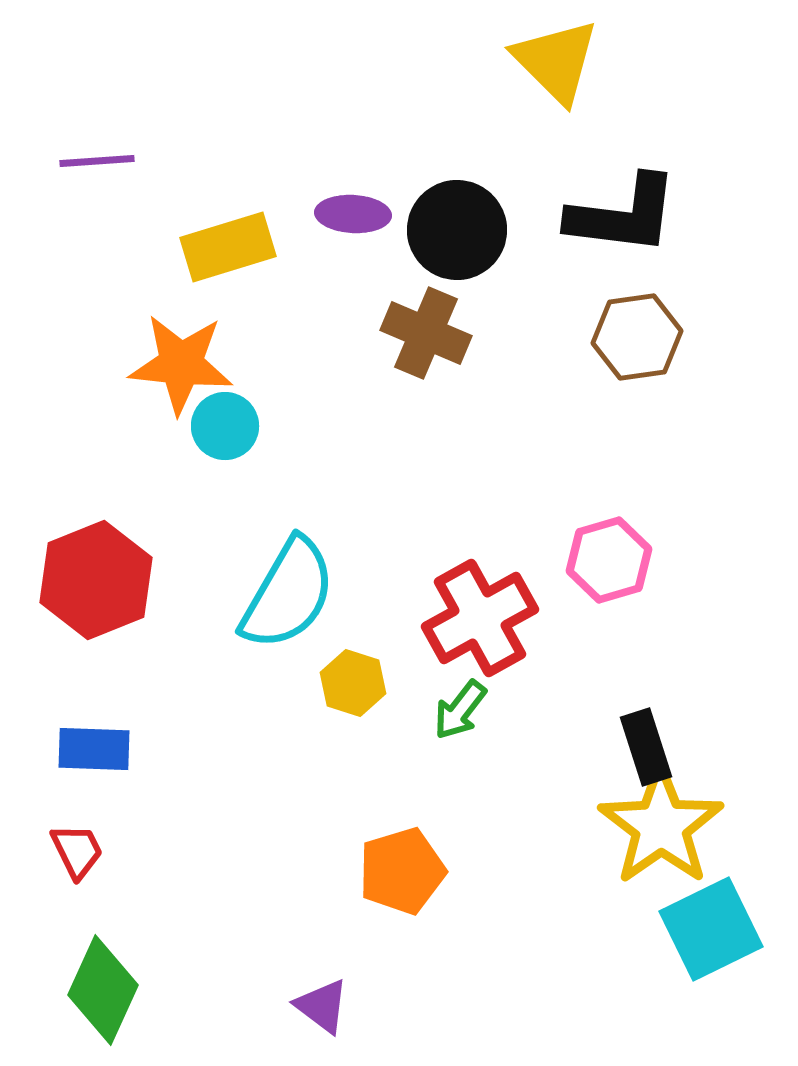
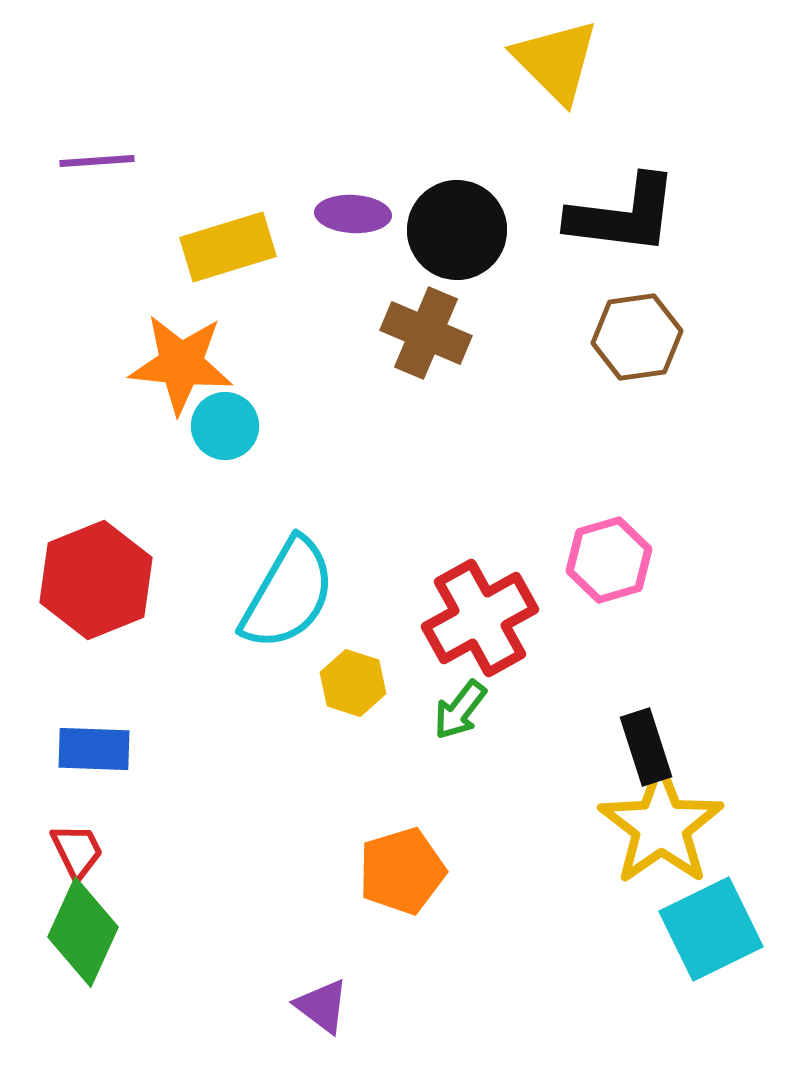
green diamond: moved 20 px left, 58 px up
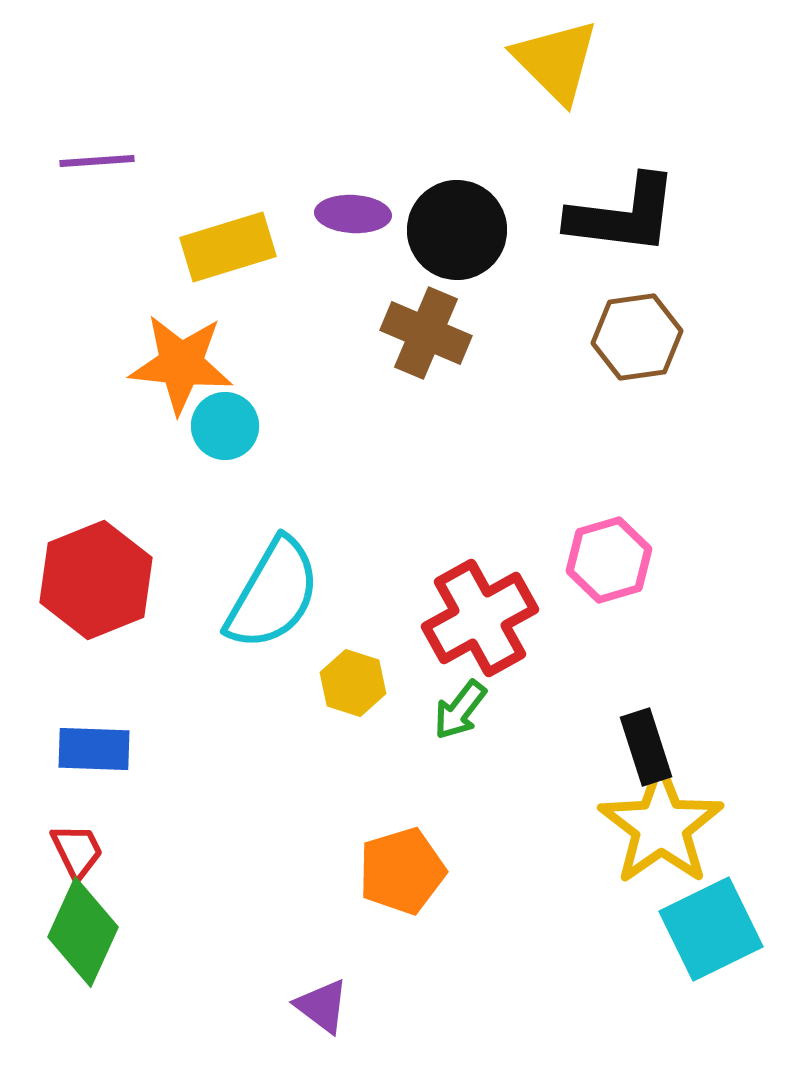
cyan semicircle: moved 15 px left
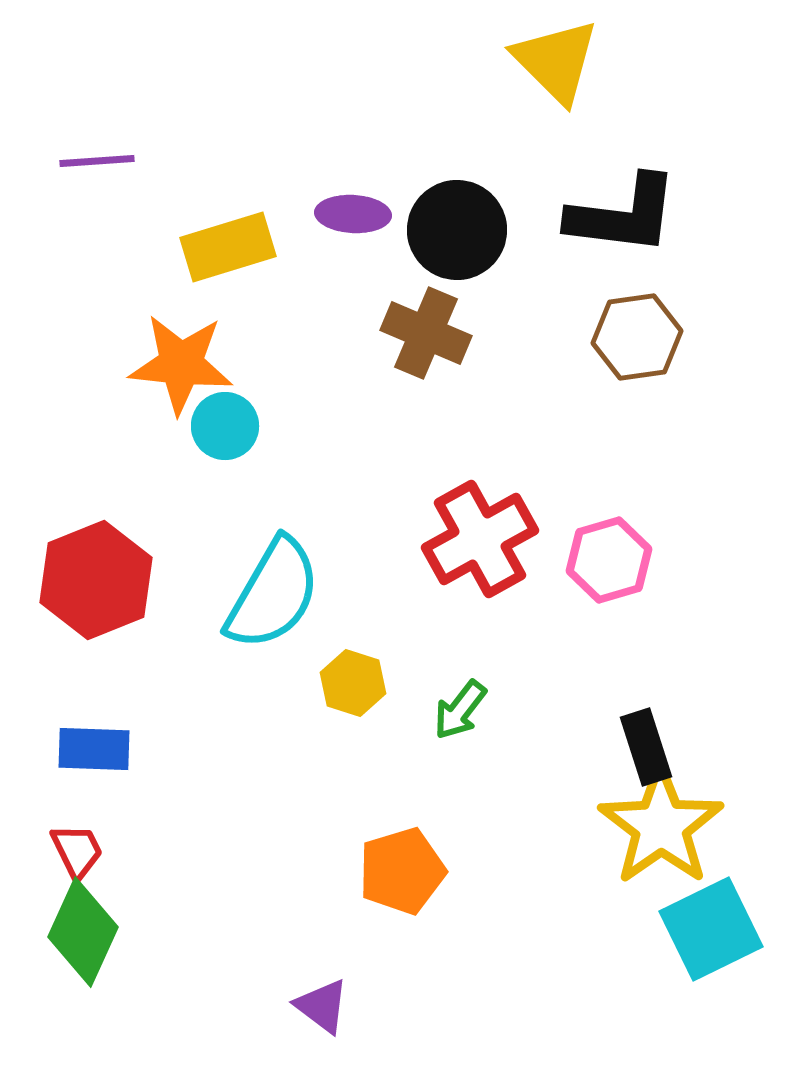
red cross: moved 79 px up
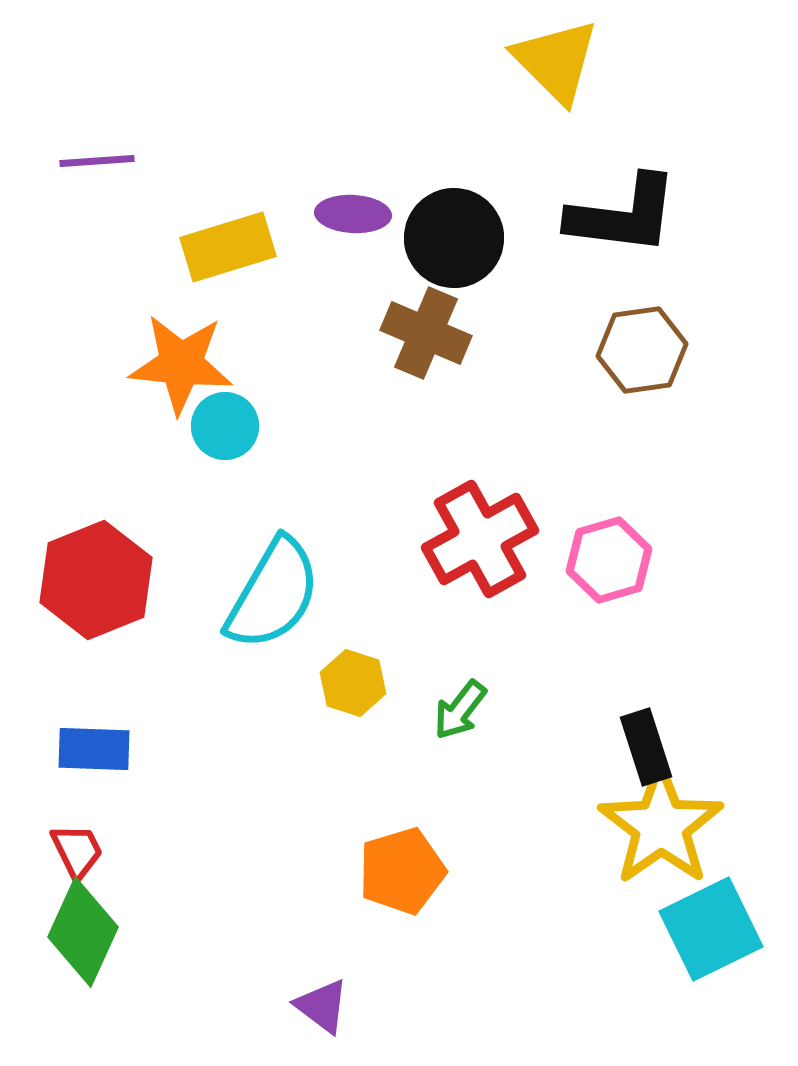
black circle: moved 3 px left, 8 px down
brown hexagon: moved 5 px right, 13 px down
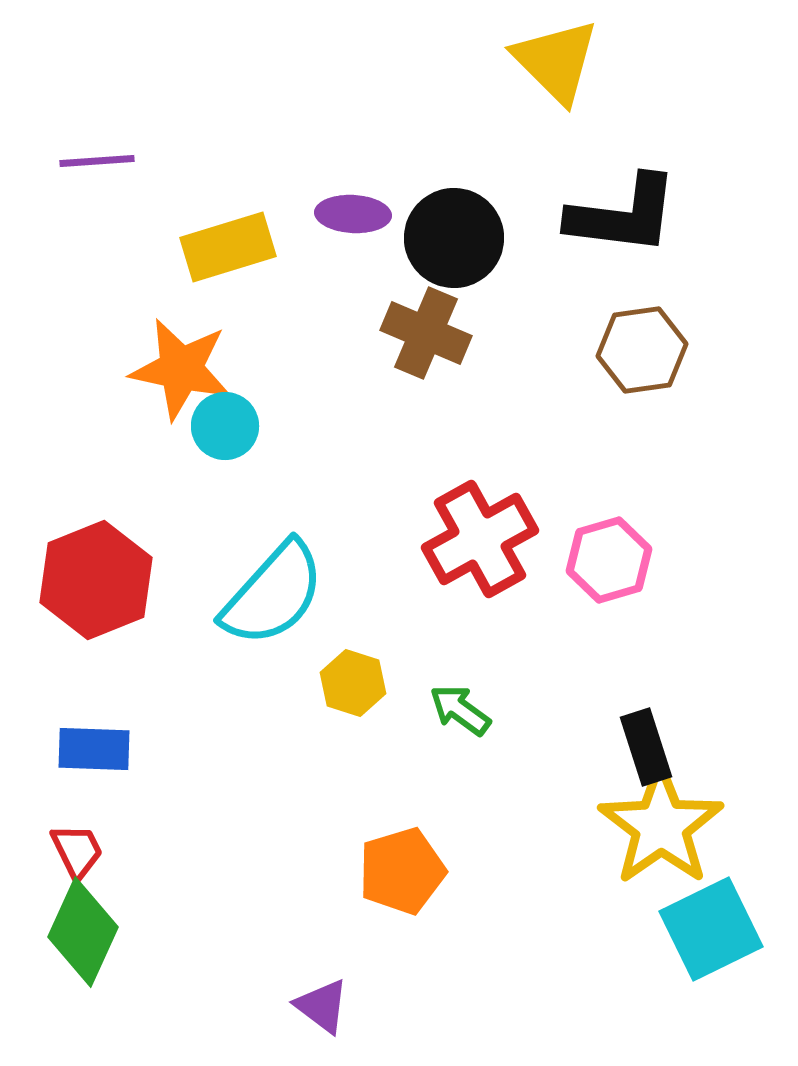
orange star: moved 5 px down; rotated 6 degrees clockwise
cyan semicircle: rotated 12 degrees clockwise
green arrow: rotated 88 degrees clockwise
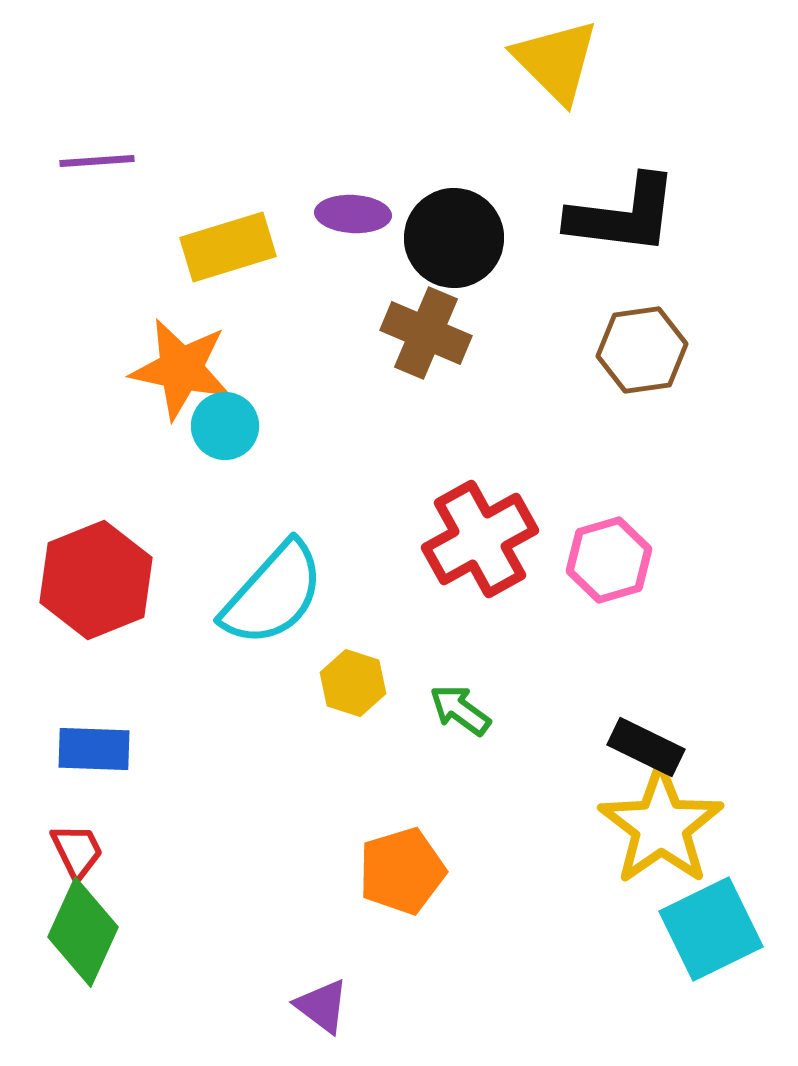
black rectangle: rotated 46 degrees counterclockwise
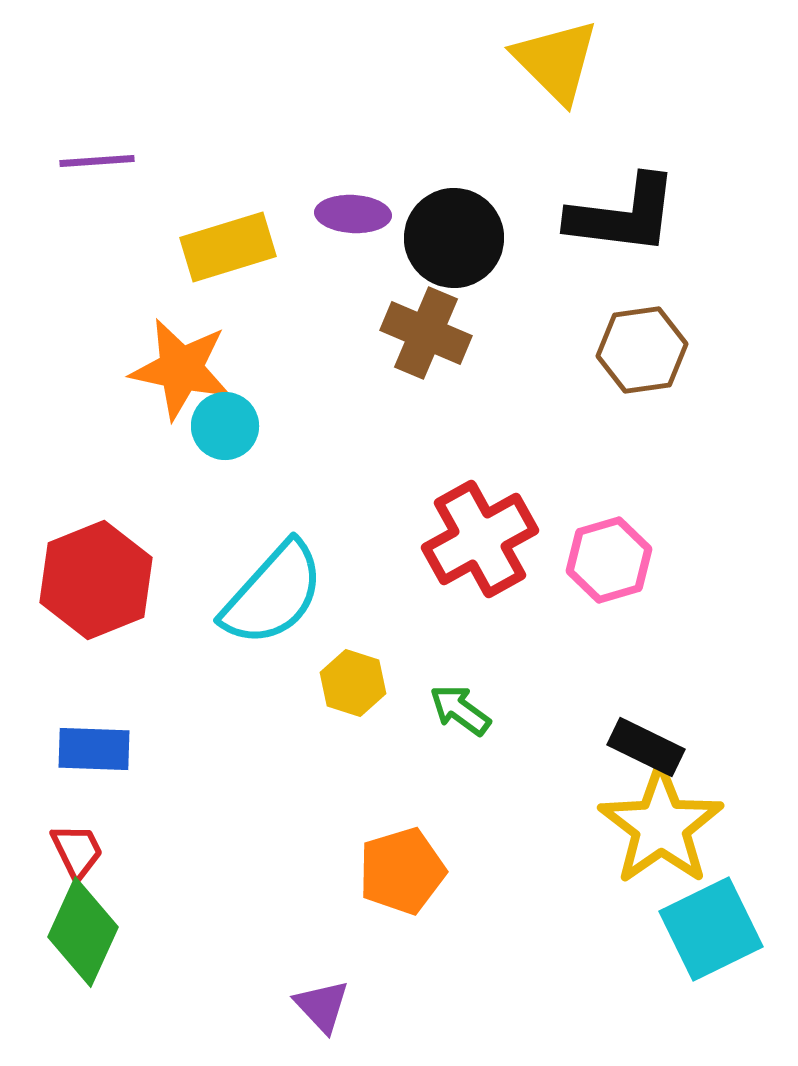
purple triangle: rotated 10 degrees clockwise
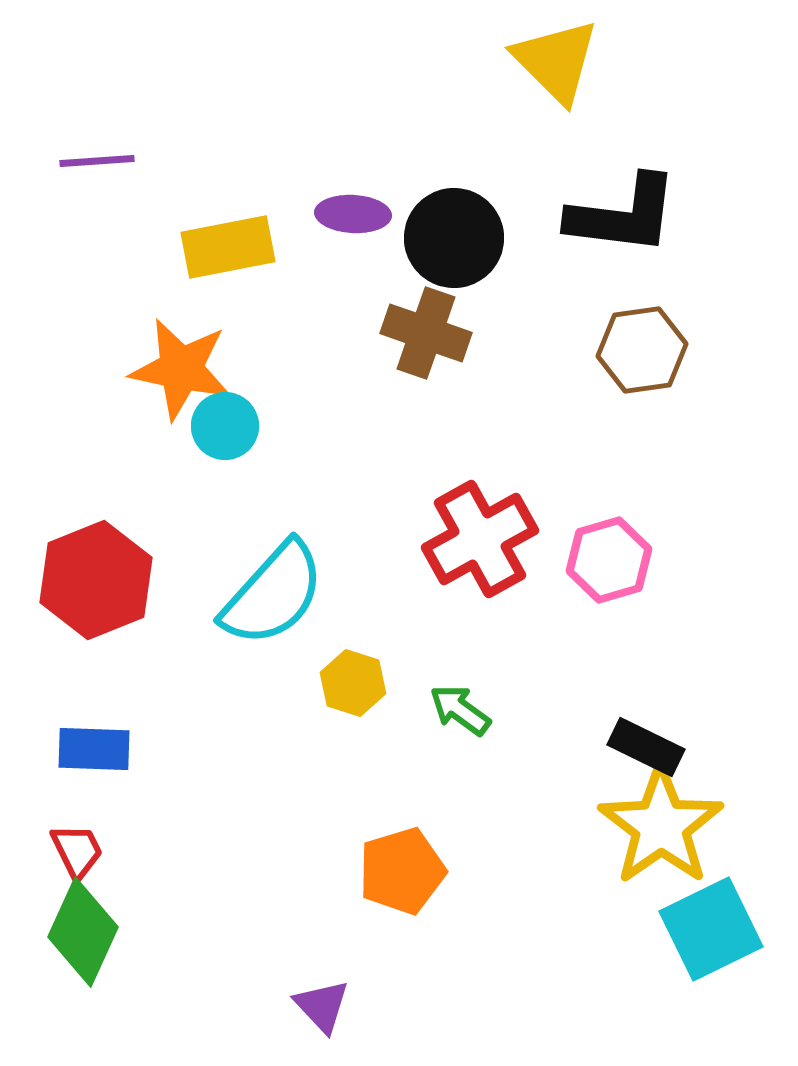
yellow rectangle: rotated 6 degrees clockwise
brown cross: rotated 4 degrees counterclockwise
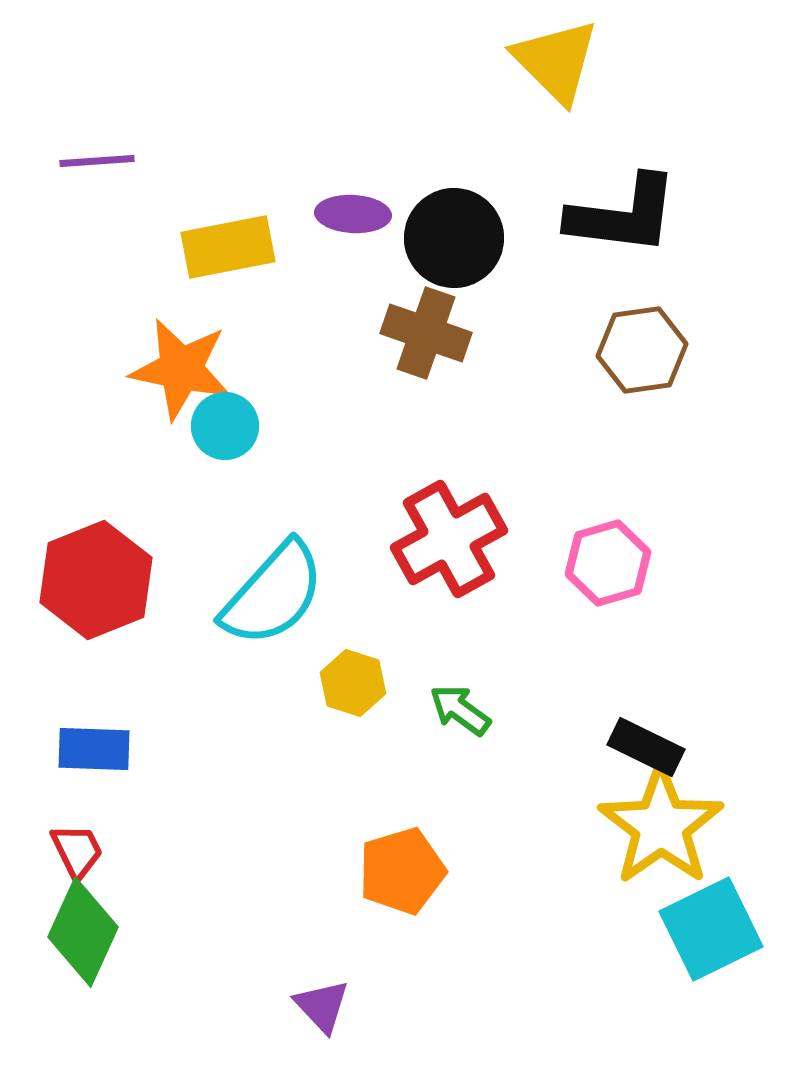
red cross: moved 31 px left
pink hexagon: moved 1 px left, 3 px down
